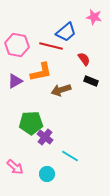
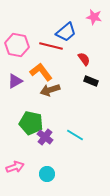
orange L-shape: rotated 115 degrees counterclockwise
brown arrow: moved 11 px left
green pentagon: rotated 15 degrees clockwise
cyan line: moved 5 px right, 21 px up
pink arrow: rotated 60 degrees counterclockwise
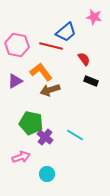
pink arrow: moved 6 px right, 10 px up
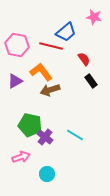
black rectangle: rotated 32 degrees clockwise
green pentagon: moved 1 px left, 2 px down
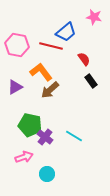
purple triangle: moved 6 px down
brown arrow: rotated 24 degrees counterclockwise
cyan line: moved 1 px left, 1 px down
pink arrow: moved 3 px right
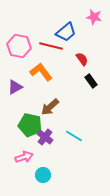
pink hexagon: moved 2 px right, 1 px down
red semicircle: moved 2 px left
brown arrow: moved 17 px down
cyan circle: moved 4 px left, 1 px down
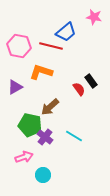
red semicircle: moved 3 px left, 30 px down
orange L-shape: rotated 35 degrees counterclockwise
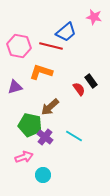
purple triangle: rotated 14 degrees clockwise
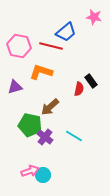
red semicircle: rotated 48 degrees clockwise
pink arrow: moved 6 px right, 14 px down
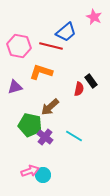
pink star: rotated 14 degrees clockwise
